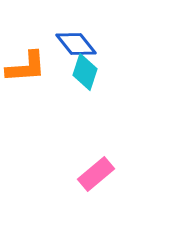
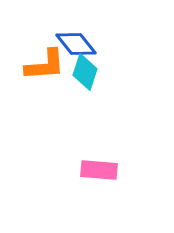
orange L-shape: moved 19 px right, 2 px up
pink rectangle: moved 3 px right, 4 px up; rotated 45 degrees clockwise
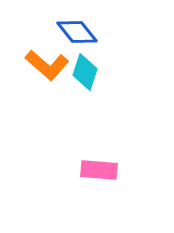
blue diamond: moved 1 px right, 12 px up
orange L-shape: moved 2 px right; rotated 45 degrees clockwise
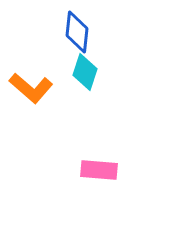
blue diamond: rotated 45 degrees clockwise
orange L-shape: moved 16 px left, 23 px down
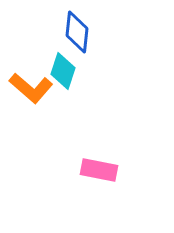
cyan diamond: moved 22 px left, 1 px up
pink rectangle: rotated 6 degrees clockwise
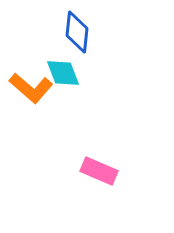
cyan diamond: moved 2 px down; rotated 39 degrees counterclockwise
pink rectangle: moved 1 px down; rotated 12 degrees clockwise
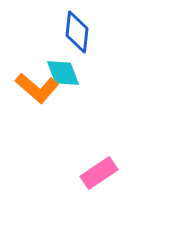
orange L-shape: moved 6 px right
pink rectangle: moved 2 px down; rotated 57 degrees counterclockwise
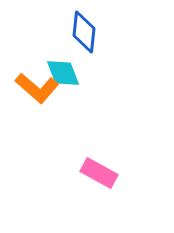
blue diamond: moved 7 px right
pink rectangle: rotated 63 degrees clockwise
